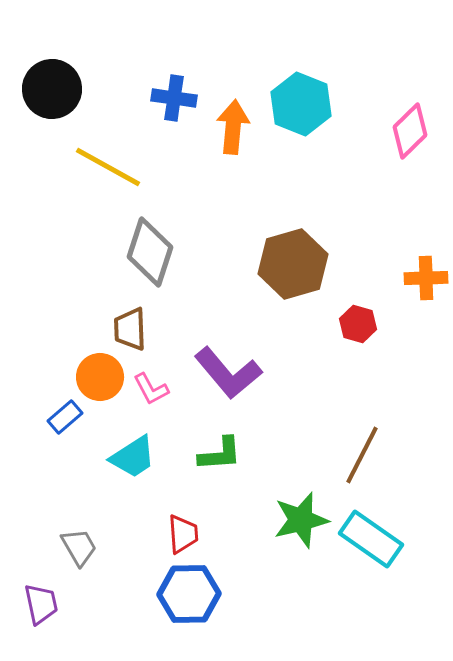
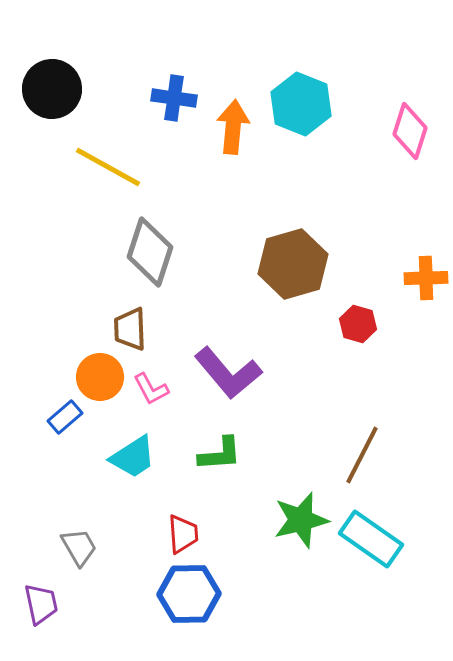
pink diamond: rotated 28 degrees counterclockwise
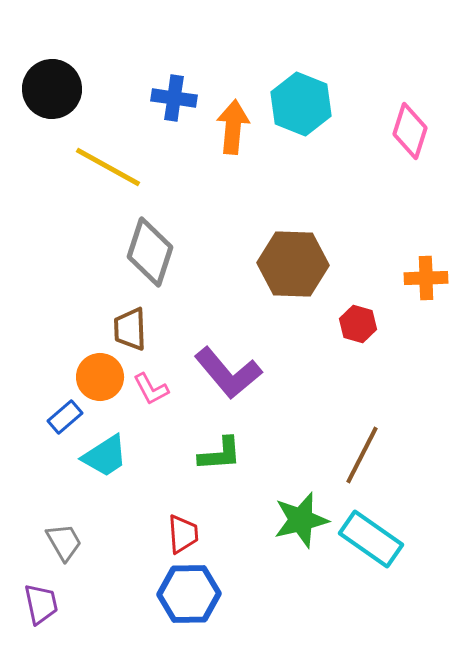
brown hexagon: rotated 18 degrees clockwise
cyan trapezoid: moved 28 px left, 1 px up
gray trapezoid: moved 15 px left, 5 px up
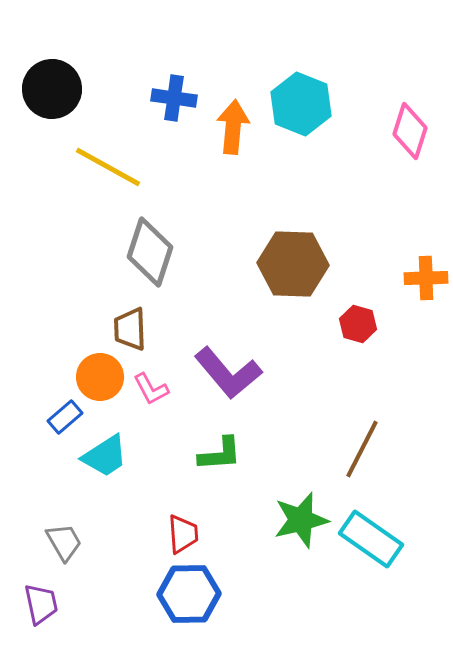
brown line: moved 6 px up
